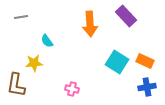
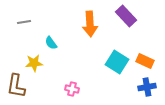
gray line: moved 3 px right, 5 px down
cyan semicircle: moved 4 px right, 2 px down
brown L-shape: moved 1 px down
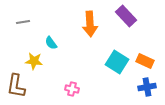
gray line: moved 1 px left
yellow star: moved 2 px up; rotated 12 degrees clockwise
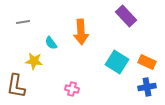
orange arrow: moved 9 px left, 8 px down
orange rectangle: moved 2 px right, 1 px down
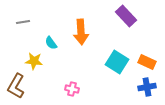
brown L-shape: rotated 20 degrees clockwise
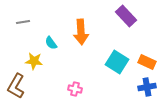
pink cross: moved 3 px right
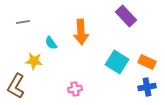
pink cross: rotated 24 degrees counterclockwise
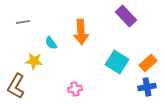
orange rectangle: moved 1 px right, 1 px down; rotated 66 degrees counterclockwise
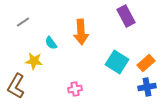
purple rectangle: rotated 15 degrees clockwise
gray line: rotated 24 degrees counterclockwise
orange rectangle: moved 2 px left
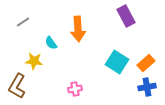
orange arrow: moved 3 px left, 3 px up
brown L-shape: moved 1 px right
